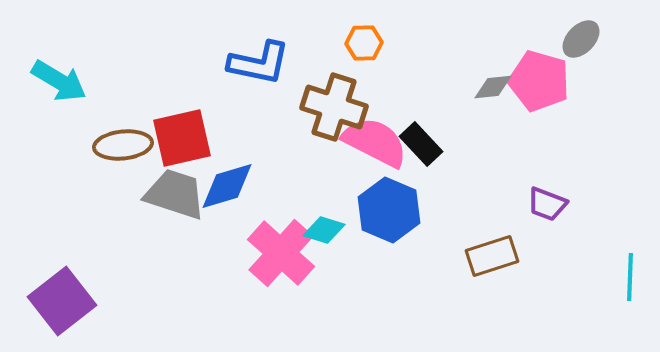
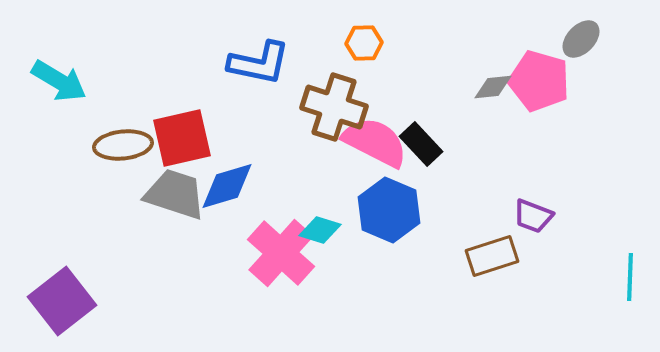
purple trapezoid: moved 14 px left, 12 px down
cyan diamond: moved 4 px left
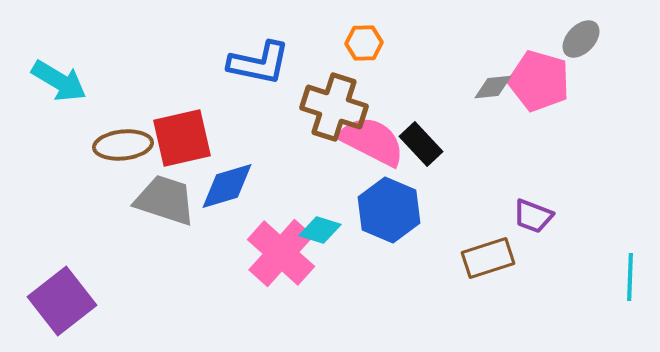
pink semicircle: moved 3 px left, 1 px up
gray trapezoid: moved 10 px left, 6 px down
brown rectangle: moved 4 px left, 2 px down
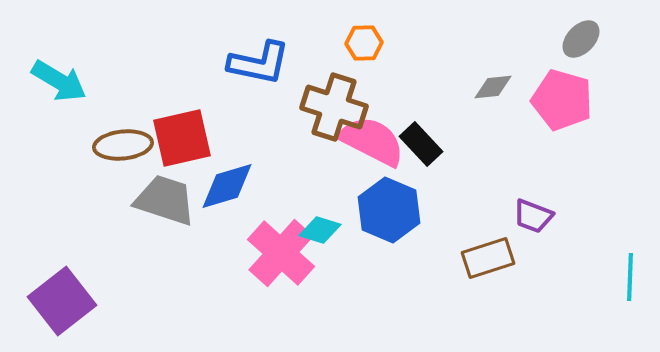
pink pentagon: moved 23 px right, 19 px down
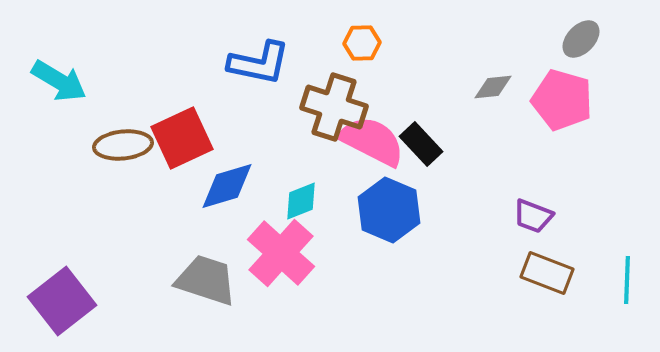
orange hexagon: moved 2 px left
red square: rotated 12 degrees counterclockwise
gray trapezoid: moved 41 px right, 80 px down
cyan diamond: moved 19 px left, 29 px up; rotated 39 degrees counterclockwise
brown rectangle: moved 59 px right, 15 px down; rotated 39 degrees clockwise
cyan line: moved 3 px left, 3 px down
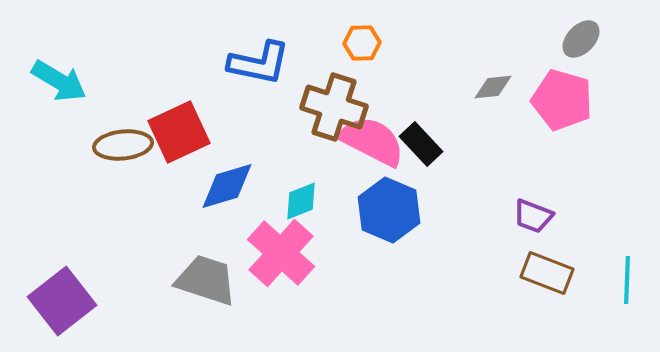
red square: moved 3 px left, 6 px up
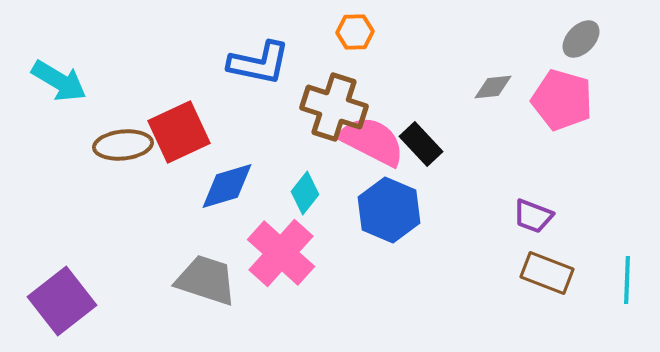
orange hexagon: moved 7 px left, 11 px up
cyan diamond: moved 4 px right, 8 px up; rotated 30 degrees counterclockwise
